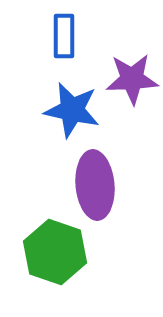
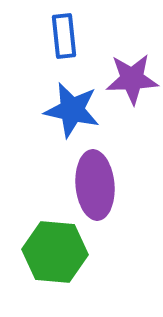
blue rectangle: rotated 6 degrees counterclockwise
green hexagon: rotated 14 degrees counterclockwise
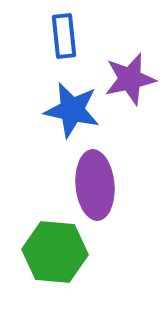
purple star: moved 2 px left; rotated 10 degrees counterclockwise
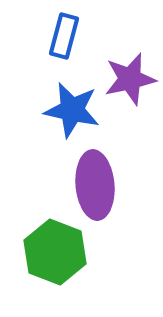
blue rectangle: rotated 21 degrees clockwise
green hexagon: rotated 16 degrees clockwise
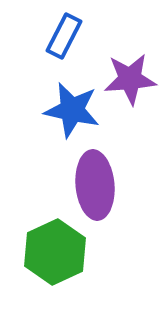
blue rectangle: rotated 12 degrees clockwise
purple star: rotated 8 degrees clockwise
green hexagon: rotated 14 degrees clockwise
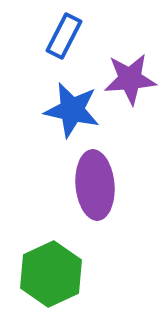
green hexagon: moved 4 px left, 22 px down
